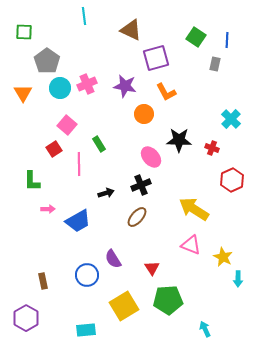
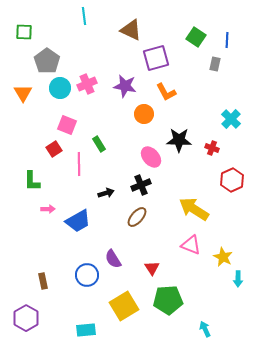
pink square at (67, 125): rotated 18 degrees counterclockwise
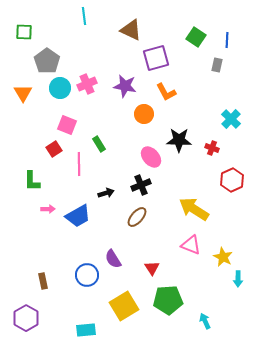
gray rectangle at (215, 64): moved 2 px right, 1 px down
blue trapezoid at (78, 221): moved 5 px up
cyan arrow at (205, 329): moved 8 px up
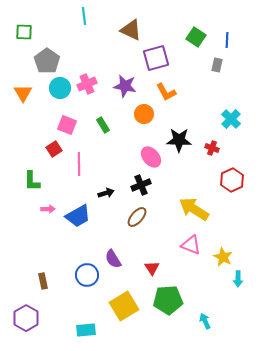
green rectangle at (99, 144): moved 4 px right, 19 px up
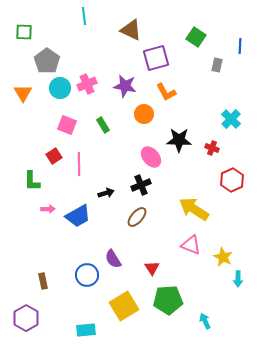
blue line at (227, 40): moved 13 px right, 6 px down
red square at (54, 149): moved 7 px down
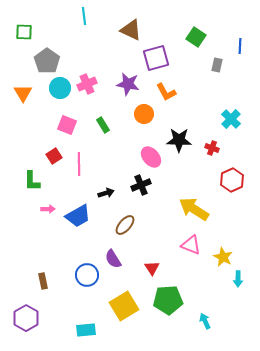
purple star at (125, 86): moved 3 px right, 2 px up
brown ellipse at (137, 217): moved 12 px left, 8 px down
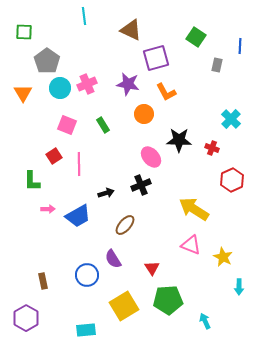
cyan arrow at (238, 279): moved 1 px right, 8 px down
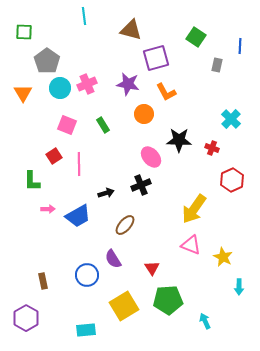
brown triangle at (131, 30): rotated 10 degrees counterclockwise
yellow arrow at (194, 209): rotated 88 degrees counterclockwise
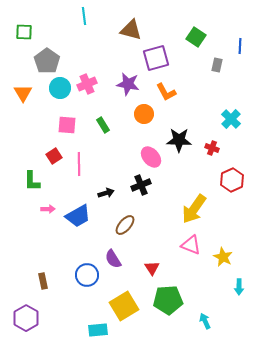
pink square at (67, 125): rotated 18 degrees counterclockwise
cyan rectangle at (86, 330): moved 12 px right
